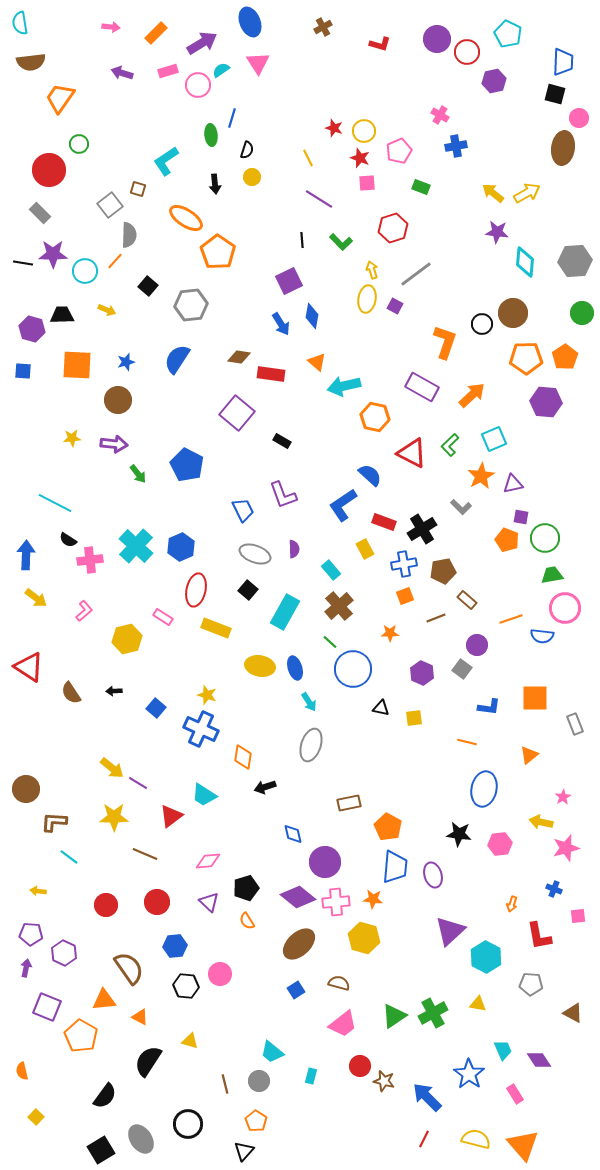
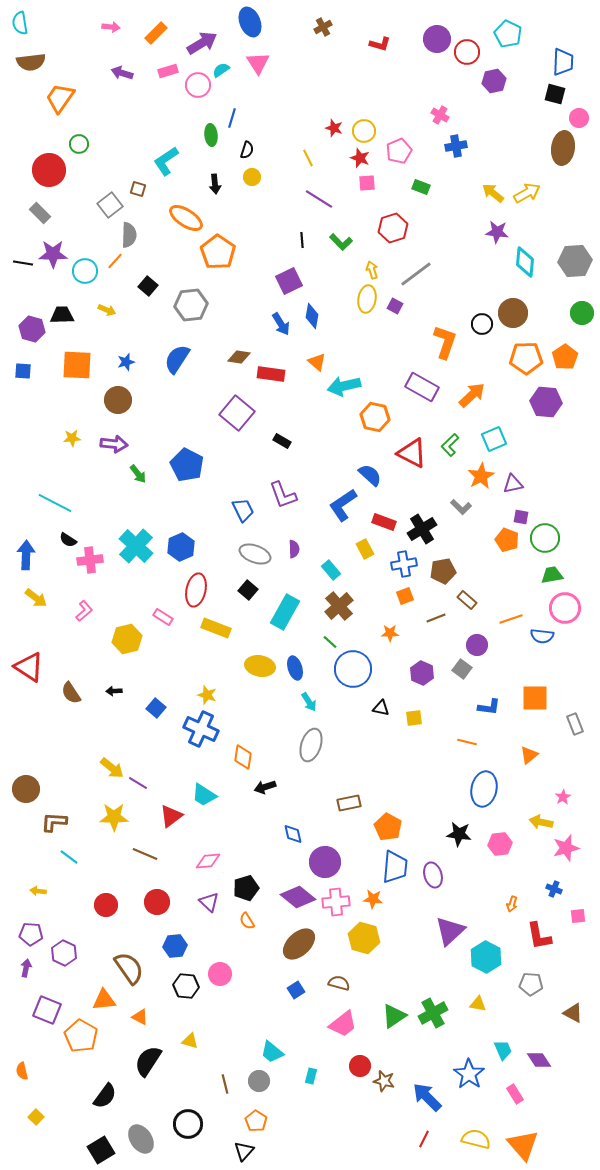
purple square at (47, 1007): moved 3 px down
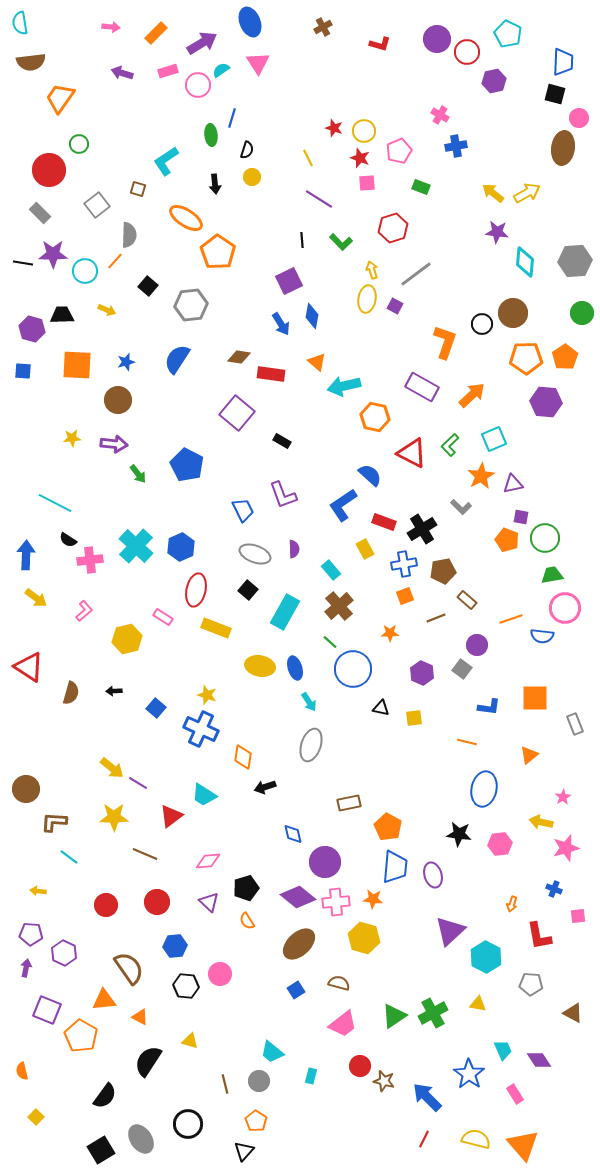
gray square at (110, 205): moved 13 px left
brown semicircle at (71, 693): rotated 130 degrees counterclockwise
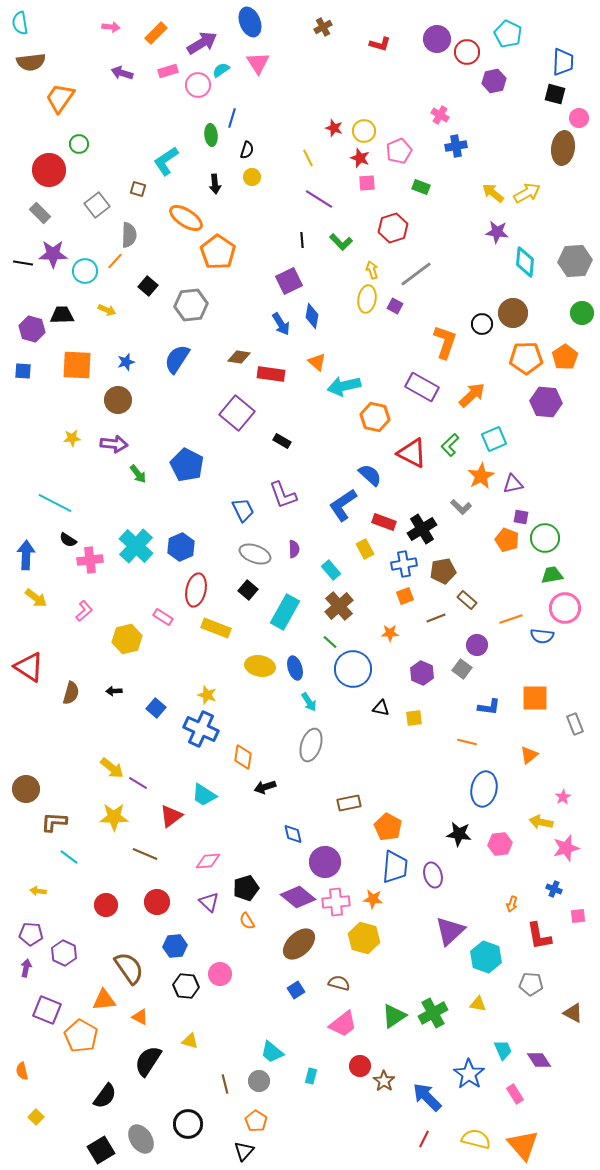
cyan hexagon at (486, 957): rotated 8 degrees counterclockwise
brown star at (384, 1081): rotated 20 degrees clockwise
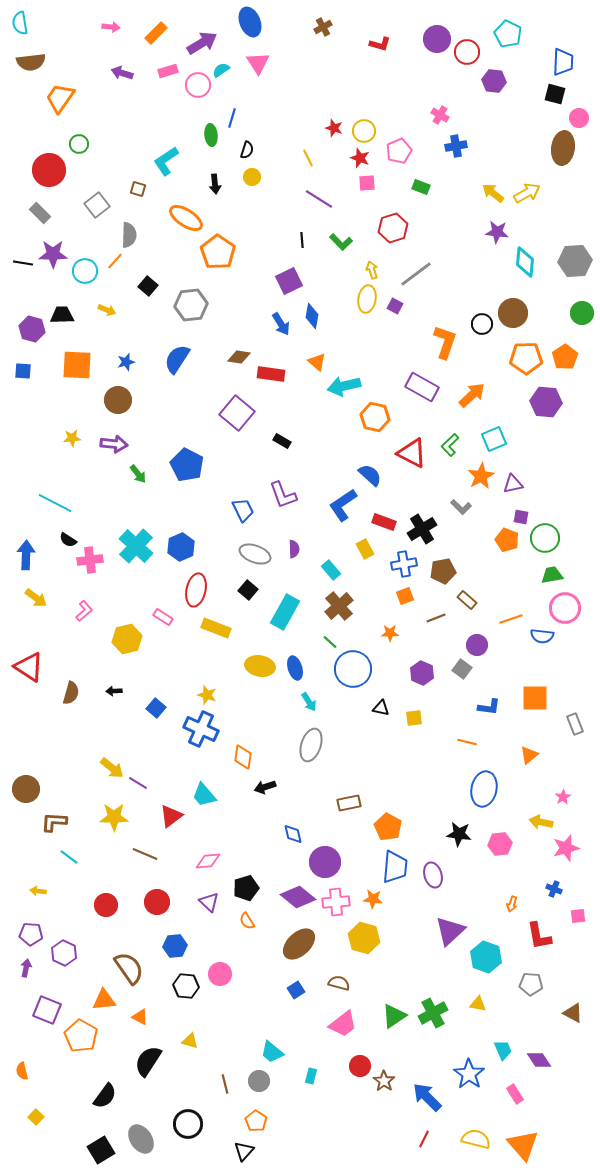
purple hexagon at (494, 81): rotated 20 degrees clockwise
cyan trapezoid at (204, 795): rotated 16 degrees clockwise
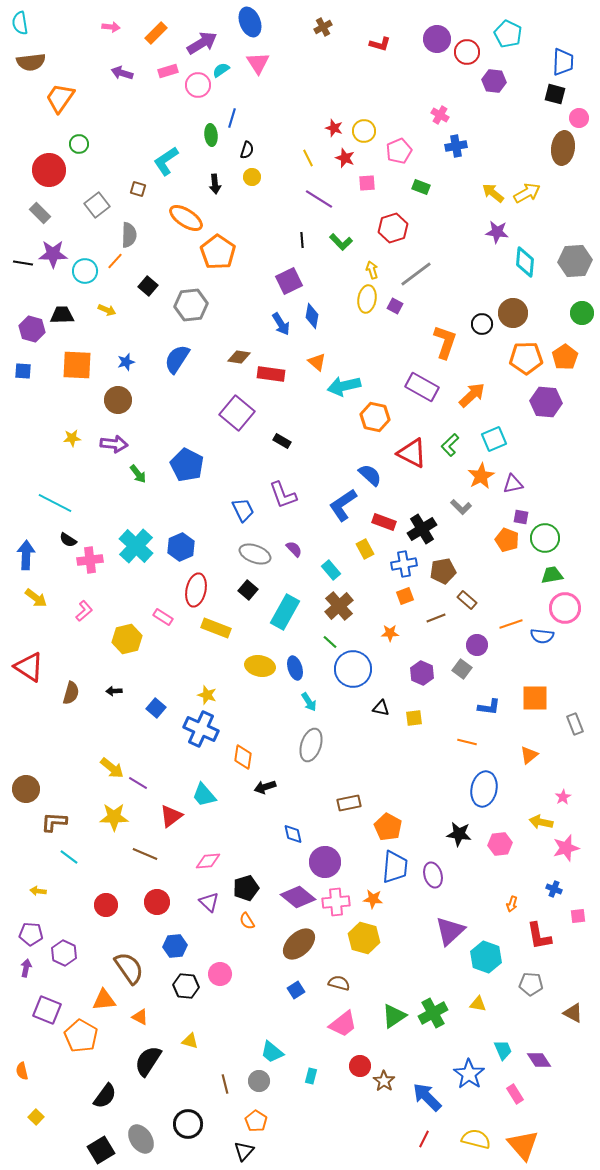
red star at (360, 158): moved 15 px left
purple semicircle at (294, 549): rotated 42 degrees counterclockwise
orange line at (511, 619): moved 5 px down
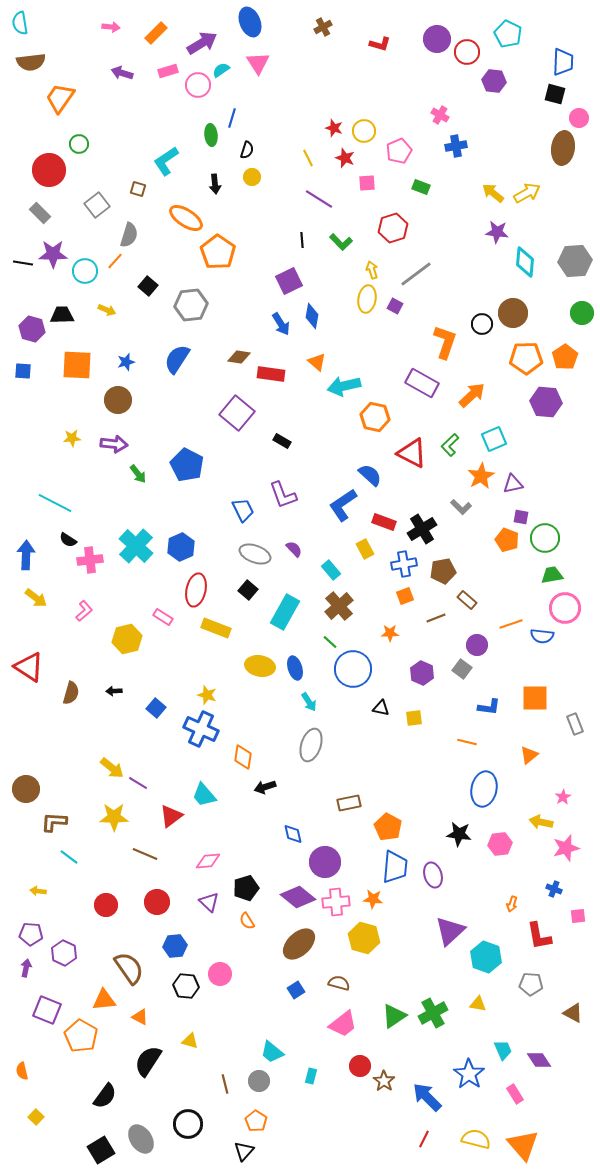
gray semicircle at (129, 235): rotated 15 degrees clockwise
purple rectangle at (422, 387): moved 4 px up
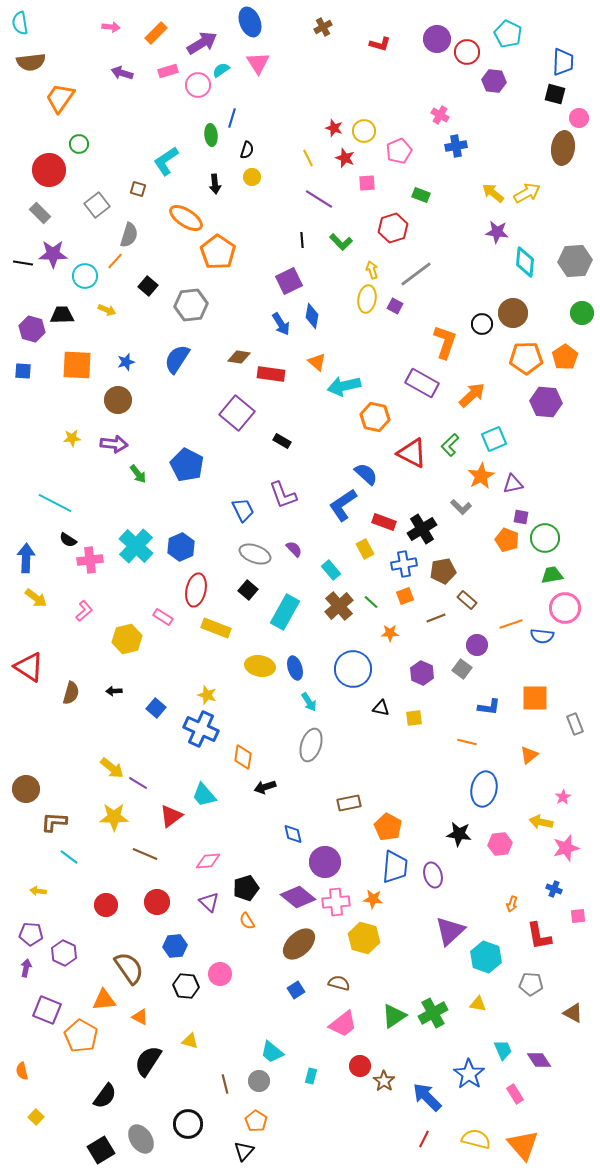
green rectangle at (421, 187): moved 8 px down
cyan circle at (85, 271): moved 5 px down
blue semicircle at (370, 475): moved 4 px left, 1 px up
blue arrow at (26, 555): moved 3 px down
green line at (330, 642): moved 41 px right, 40 px up
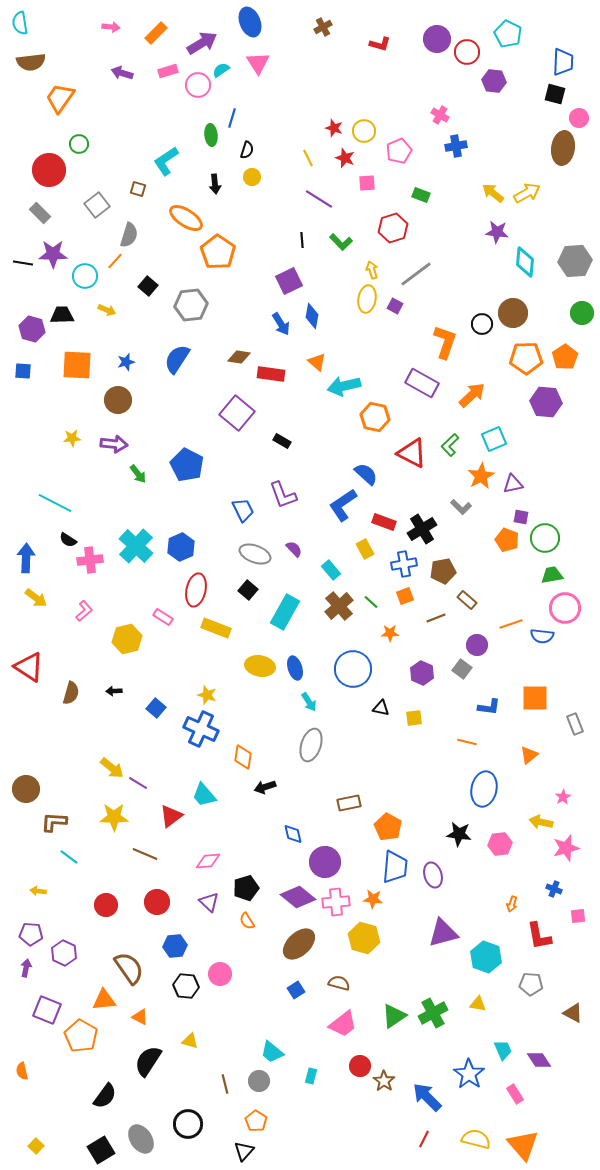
purple triangle at (450, 931): moved 7 px left, 2 px down; rotated 28 degrees clockwise
yellow square at (36, 1117): moved 29 px down
